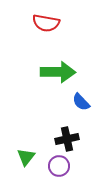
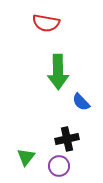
green arrow: rotated 88 degrees clockwise
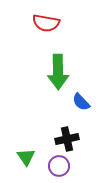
green triangle: rotated 12 degrees counterclockwise
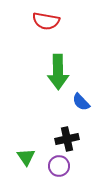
red semicircle: moved 2 px up
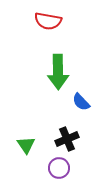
red semicircle: moved 2 px right
black cross: rotated 10 degrees counterclockwise
green triangle: moved 12 px up
purple circle: moved 2 px down
